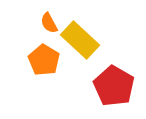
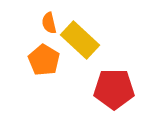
orange semicircle: rotated 15 degrees clockwise
red pentagon: moved 3 px down; rotated 30 degrees counterclockwise
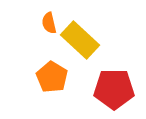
orange pentagon: moved 8 px right, 17 px down
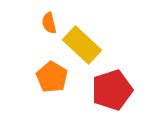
yellow rectangle: moved 2 px right, 5 px down
red pentagon: moved 2 px left, 1 px down; rotated 18 degrees counterclockwise
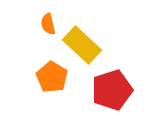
orange semicircle: moved 1 px left, 1 px down
